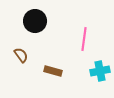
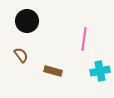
black circle: moved 8 px left
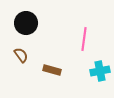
black circle: moved 1 px left, 2 px down
brown rectangle: moved 1 px left, 1 px up
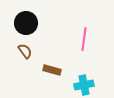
brown semicircle: moved 4 px right, 4 px up
cyan cross: moved 16 px left, 14 px down
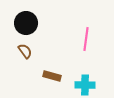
pink line: moved 2 px right
brown rectangle: moved 6 px down
cyan cross: moved 1 px right; rotated 12 degrees clockwise
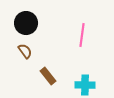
pink line: moved 4 px left, 4 px up
brown rectangle: moved 4 px left; rotated 36 degrees clockwise
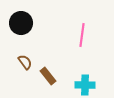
black circle: moved 5 px left
brown semicircle: moved 11 px down
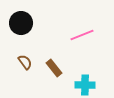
pink line: rotated 60 degrees clockwise
brown rectangle: moved 6 px right, 8 px up
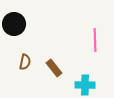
black circle: moved 7 px left, 1 px down
pink line: moved 13 px right, 5 px down; rotated 70 degrees counterclockwise
brown semicircle: rotated 49 degrees clockwise
